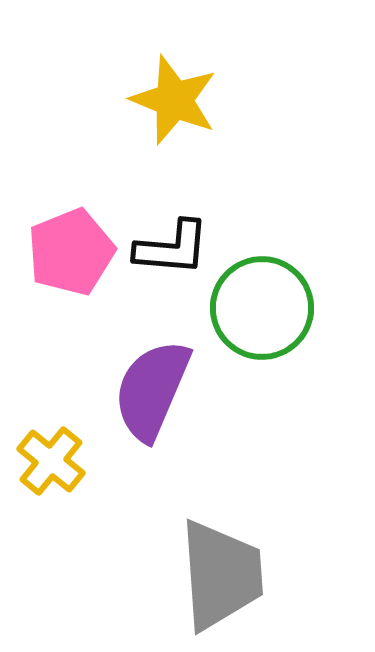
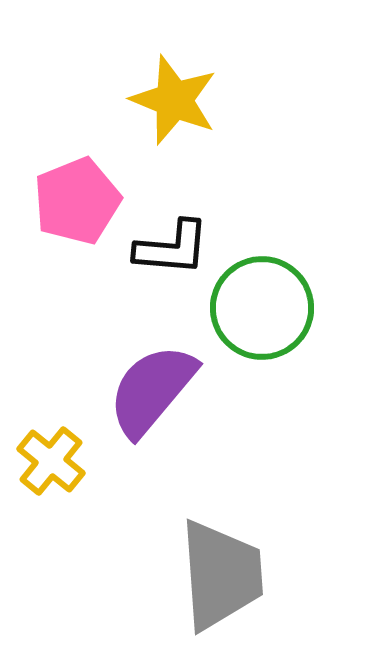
pink pentagon: moved 6 px right, 51 px up
purple semicircle: rotated 17 degrees clockwise
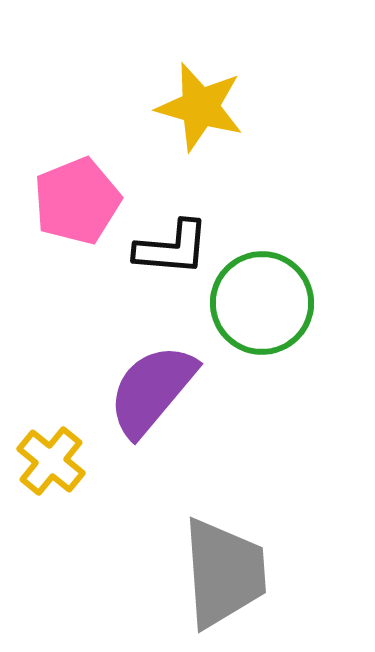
yellow star: moved 26 px right, 7 px down; rotated 6 degrees counterclockwise
green circle: moved 5 px up
gray trapezoid: moved 3 px right, 2 px up
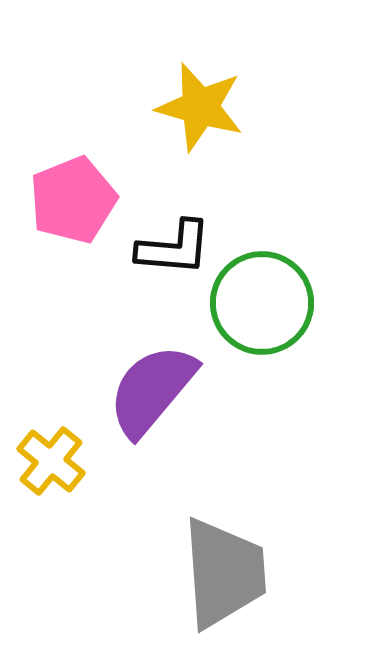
pink pentagon: moved 4 px left, 1 px up
black L-shape: moved 2 px right
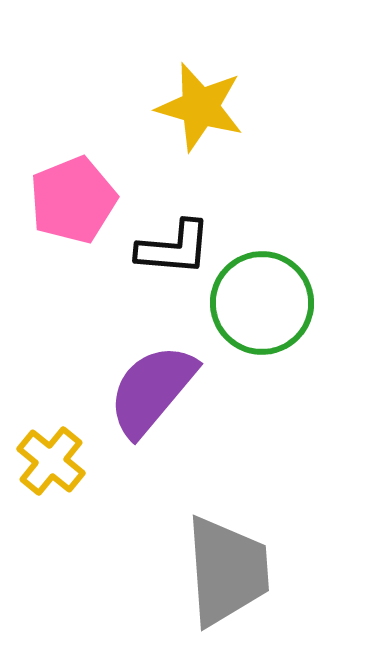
gray trapezoid: moved 3 px right, 2 px up
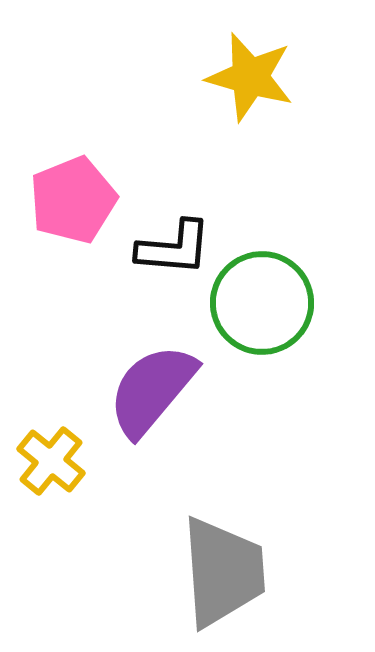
yellow star: moved 50 px right, 30 px up
gray trapezoid: moved 4 px left, 1 px down
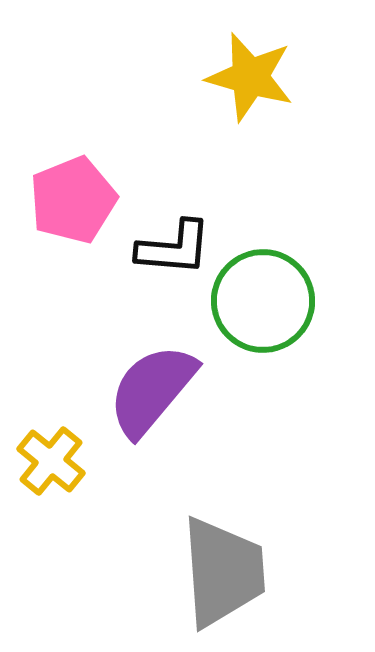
green circle: moved 1 px right, 2 px up
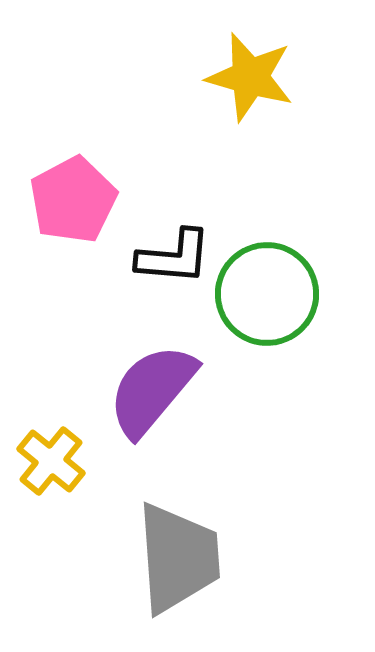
pink pentagon: rotated 6 degrees counterclockwise
black L-shape: moved 9 px down
green circle: moved 4 px right, 7 px up
gray trapezoid: moved 45 px left, 14 px up
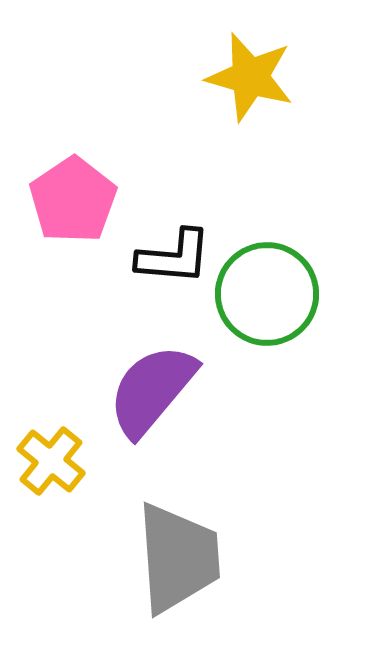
pink pentagon: rotated 6 degrees counterclockwise
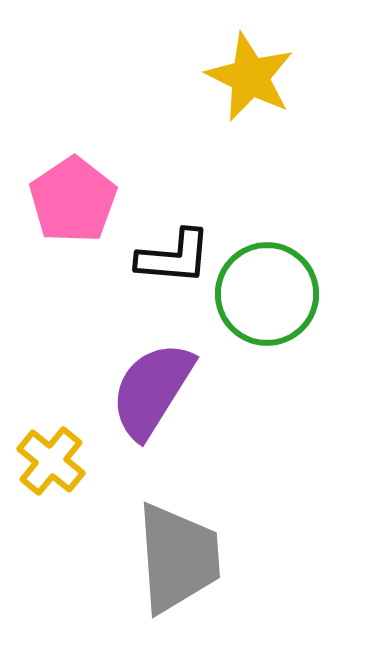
yellow star: rotated 10 degrees clockwise
purple semicircle: rotated 8 degrees counterclockwise
